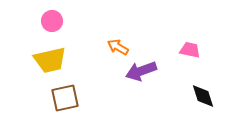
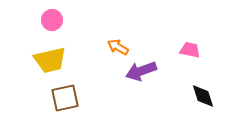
pink circle: moved 1 px up
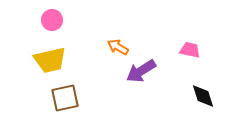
purple arrow: rotated 12 degrees counterclockwise
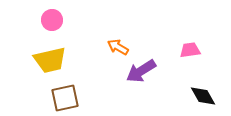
pink trapezoid: rotated 20 degrees counterclockwise
black diamond: rotated 12 degrees counterclockwise
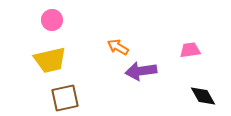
purple arrow: rotated 24 degrees clockwise
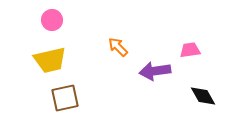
orange arrow: rotated 15 degrees clockwise
purple arrow: moved 14 px right
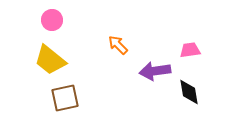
orange arrow: moved 2 px up
yellow trapezoid: rotated 52 degrees clockwise
black diamond: moved 14 px left, 4 px up; rotated 20 degrees clockwise
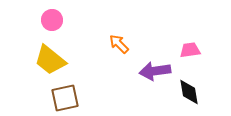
orange arrow: moved 1 px right, 1 px up
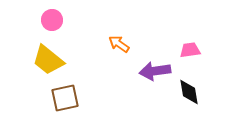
orange arrow: rotated 10 degrees counterclockwise
yellow trapezoid: moved 2 px left
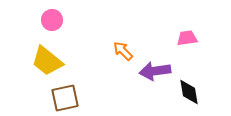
orange arrow: moved 4 px right, 7 px down; rotated 10 degrees clockwise
pink trapezoid: moved 3 px left, 12 px up
yellow trapezoid: moved 1 px left, 1 px down
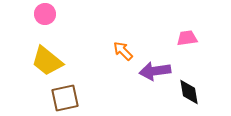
pink circle: moved 7 px left, 6 px up
